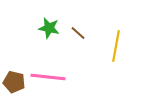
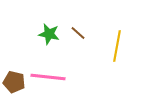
green star: moved 6 px down
yellow line: moved 1 px right
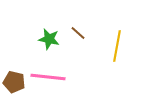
green star: moved 5 px down
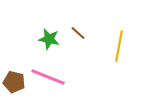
yellow line: moved 2 px right
pink line: rotated 16 degrees clockwise
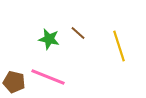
yellow line: rotated 28 degrees counterclockwise
